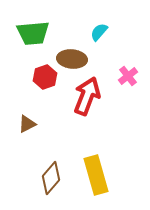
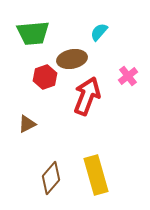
brown ellipse: rotated 16 degrees counterclockwise
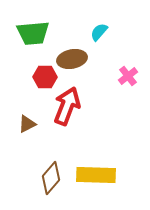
red hexagon: rotated 20 degrees clockwise
red arrow: moved 20 px left, 10 px down
yellow rectangle: rotated 72 degrees counterclockwise
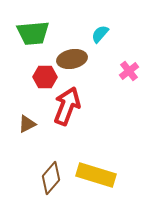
cyan semicircle: moved 1 px right, 2 px down
pink cross: moved 1 px right, 5 px up
yellow rectangle: rotated 15 degrees clockwise
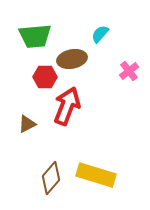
green trapezoid: moved 2 px right, 3 px down
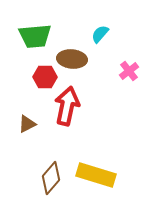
brown ellipse: rotated 16 degrees clockwise
red arrow: rotated 9 degrees counterclockwise
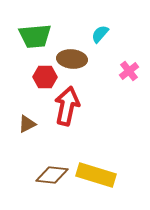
brown diamond: moved 1 px right, 3 px up; rotated 56 degrees clockwise
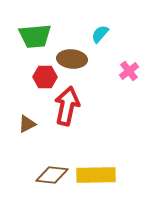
yellow rectangle: rotated 18 degrees counterclockwise
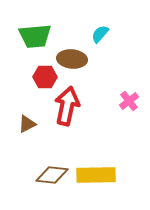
pink cross: moved 30 px down
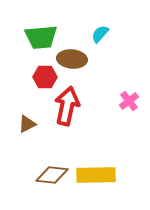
green trapezoid: moved 6 px right, 1 px down
